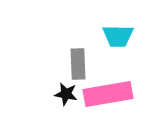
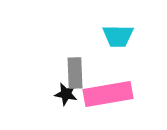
gray rectangle: moved 3 px left, 9 px down
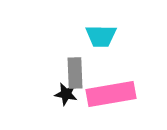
cyan trapezoid: moved 17 px left
pink rectangle: moved 3 px right
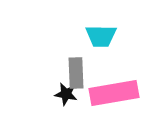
gray rectangle: moved 1 px right
pink rectangle: moved 3 px right, 1 px up
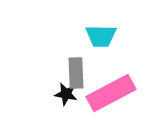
pink rectangle: moved 3 px left; rotated 18 degrees counterclockwise
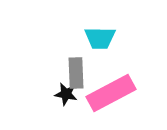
cyan trapezoid: moved 1 px left, 2 px down
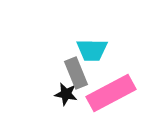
cyan trapezoid: moved 8 px left, 12 px down
gray rectangle: rotated 20 degrees counterclockwise
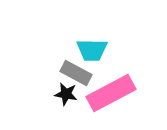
gray rectangle: rotated 40 degrees counterclockwise
